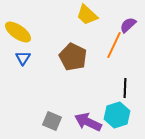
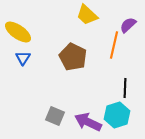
orange line: rotated 12 degrees counterclockwise
gray square: moved 3 px right, 5 px up
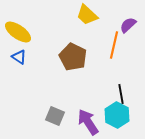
blue triangle: moved 4 px left, 1 px up; rotated 28 degrees counterclockwise
black line: moved 4 px left, 6 px down; rotated 12 degrees counterclockwise
cyan hexagon: rotated 15 degrees counterclockwise
purple arrow: rotated 32 degrees clockwise
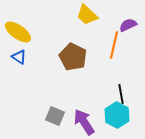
purple semicircle: rotated 18 degrees clockwise
purple arrow: moved 4 px left
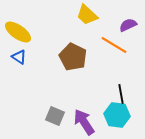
orange line: rotated 72 degrees counterclockwise
cyan hexagon: rotated 20 degrees counterclockwise
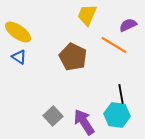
yellow trapezoid: rotated 70 degrees clockwise
gray square: moved 2 px left; rotated 24 degrees clockwise
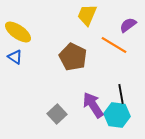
purple semicircle: rotated 12 degrees counterclockwise
blue triangle: moved 4 px left
gray square: moved 4 px right, 2 px up
purple arrow: moved 9 px right, 17 px up
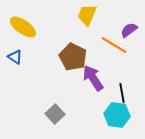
purple semicircle: moved 1 px right, 5 px down
yellow ellipse: moved 5 px right, 5 px up
black line: moved 1 px right, 1 px up
purple arrow: moved 27 px up
gray square: moved 2 px left
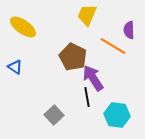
purple semicircle: rotated 54 degrees counterclockwise
orange line: moved 1 px left, 1 px down
blue triangle: moved 10 px down
black line: moved 35 px left, 4 px down
gray square: moved 1 px left, 1 px down
